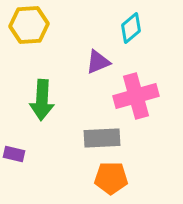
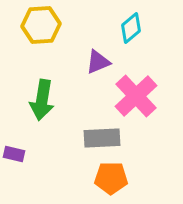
yellow hexagon: moved 12 px right
pink cross: rotated 27 degrees counterclockwise
green arrow: rotated 6 degrees clockwise
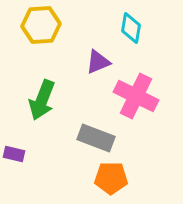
cyan diamond: rotated 40 degrees counterclockwise
pink cross: rotated 21 degrees counterclockwise
green arrow: rotated 12 degrees clockwise
gray rectangle: moved 6 px left; rotated 24 degrees clockwise
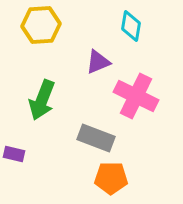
cyan diamond: moved 2 px up
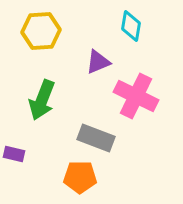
yellow hexagon: moved 6 px down
orange pentagon: moved 31 px left, 1 px up
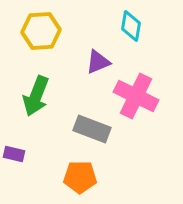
green arrow: moved 6 px left, 4 px up
gray rectangle: moved 4 px left, 9 px up
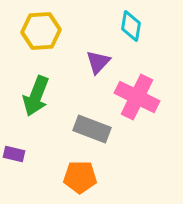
purple triangle: rotated 24 degrees counterclockwise
pink cross: moved 1 px right, 1 px down
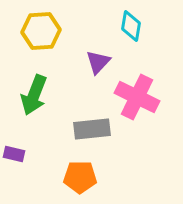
green arrow: moved 2 px left, 1 px up
gray rectangle: rotated 27 degrees counterclockwise
